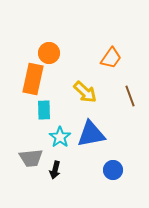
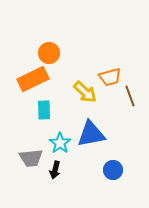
orange trapezoid: moved 1 px left, 19 px down; rotated 40 degrees clockwise
orange rectangle: rotated 52 degrees clockwise
cyan star: moved 6 px down
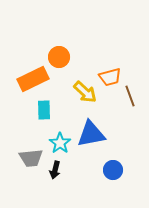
orange circle: moved 10 px right, 4 px down
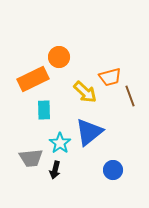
blue triangle: moved 2 px left, 2 px up; rotated 28 degrees counterclockwise
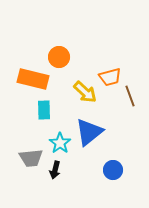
orange rectangle: rotated 40 degrees clockwise
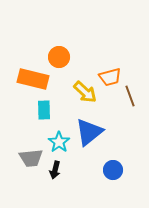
cyan star: moved 1 px left, 1 px up
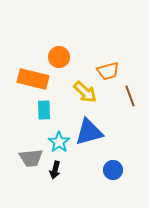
orange trapezoid: moved 2 px left, 6 px up
blue triangle: rotated 24 degrees clockwise
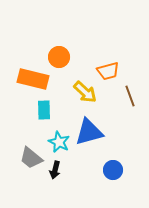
cyan star: rotated 10 degrees counterclockwise
gray trapezoid: rotated 45 degrees clockwise
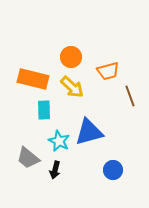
orange circle: moved 12 px right
yellow arrow: moved 13 px left, 5 px up
cyan star: moved 1 px up
gray trapezoid: moved 3 px left
